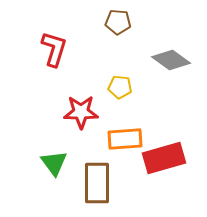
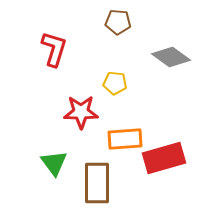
gray diamond: moved 3 px up
yellow pentagon: moved 5 px left, 4 px up
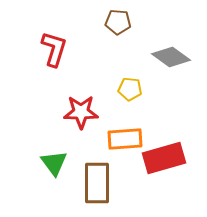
yellow pentagon: moved 15 px right, 6 px down
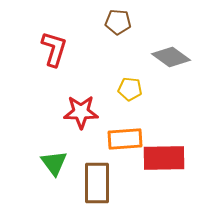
red rectangle: rotated 15 degrees clockwise
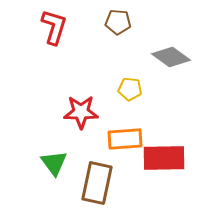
red L-shape: moved 22 px up
brown rectangle: rotated 12 degrees clockwise
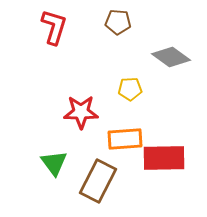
yellow pentagon: rotated 10 degrees counterclockwise
brown rectangle: moved 1 px right, 2 px up; rotated 15 degrees clockwise
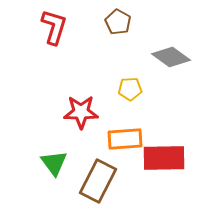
brown pentagon: rotated 25 degrees clockwise
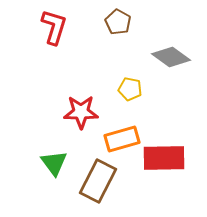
yellow pentagon: rotated 15 degrees clockwise
orange rectangle: moved 3 px left; rotated 12 degrees counterclockwise
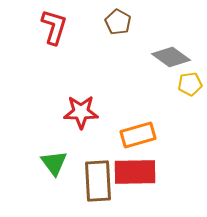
yellow pentagon: moved 60 px right, 5 px up; rotated 20 degrees counterclockwise
orange rectangle: moved 16 px right, 4 px up
red rectangle: moved 29 px left, 14 px down
brown rectangle: rotated 30 degrees counterclockwise
